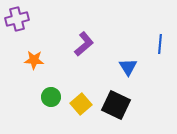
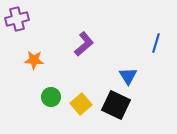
blue line: moved 4 px left, 1 px up; rotated 12 degrees clockwise
blue triangle: moved 9 px down
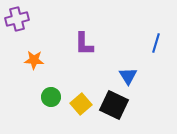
purple L-shape: rotated 130 degrees clockwise
black square: moved 2 px left
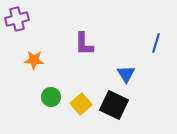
blue triangle: moved 2 px left, 2 px up
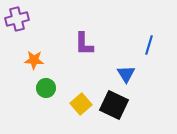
blue line: moved 7 px left, 2 px down
green circle: moved 5 px left, 9 px up
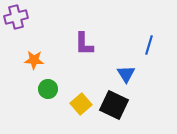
purple cross: moved 1 px left, 2 px up
green circle: moved 2 px right, 1 px down
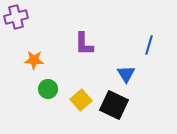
yellow square: moved 4 px up
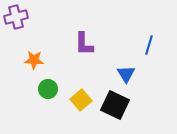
black square: moved 1 px right
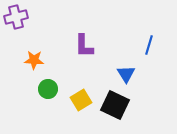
purple L-shape: moved 2 px down
yellow square: rotated 10 degrees clockwise
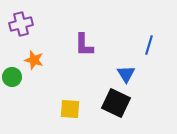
purple cross: moved 5 px right, 7 px down
purple L-shape: moved 1 px up
orange star: rotated 12 degrees clockwise
green circle: moved 36 px left, 12 px up
yellow square: moved 11 px left, 9 px down; rotated 35 degrees clockwise
black square: moved 1 px right, 2 px up
